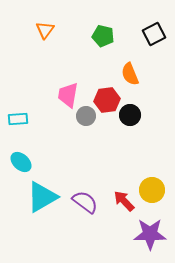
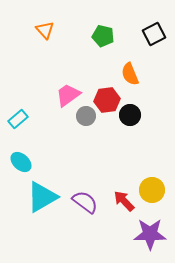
orange triangle: rotated 18 degrees counterclockwise
pink trapezoid: rotated 44 degrees clockwise
cyan rectangle: rotated 36 degrees counterclockwise
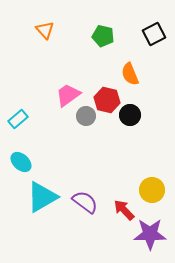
red hexagon: rotated 20 degrees clockwise
red arrow: moved 9 px down
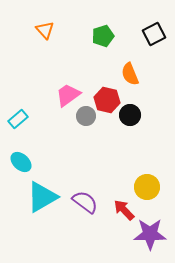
green pentagon: rotated 30 degrees counterclockwise
yellow circle: moved 5 px left, 3 px up
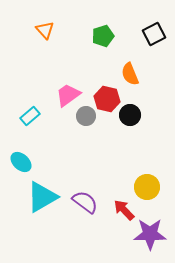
red hexagon: moved 1 px up
cyan rectangle: moved 12 px right, 3 px up
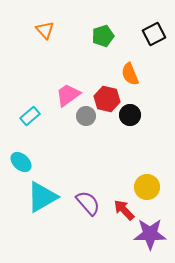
purple semicircle: moved 3 px right, 1 px down; rotated 12 degrees clockwise
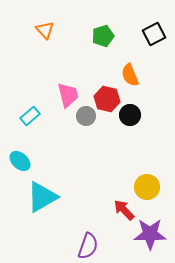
orange semicircle: moved 1 px down
pink trapezoid: rotated 112 degrees clockwise
cyan ellipse: moved 1 px left, 1 px up
purple semicircle: moved 43 px down; rotated 60 degrees clockwise
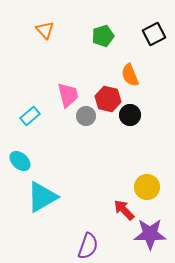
red hexagon: moved 1 px right
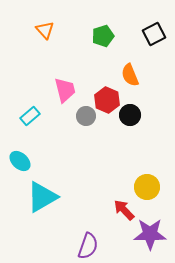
pink trapezoid: moved 3 px left, 5 px up
red hexagon: moved 1 px left, 1 px down; rotated 10 degrees clockwise
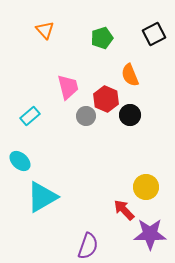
green pentagon: moved 1 px left, 2 px down
pink trapezoid: moved 3 px right, 3 px up
red hexagon: moved 1 px left, 1 px up
yellow circle: moved 1 px left
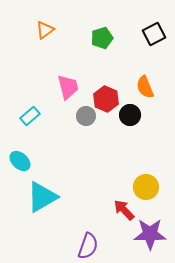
orange triangle: rotated 36 degrees clockwise
orange semicircle: moved 15 px right, 12 px down
